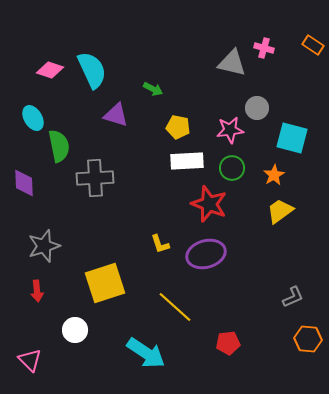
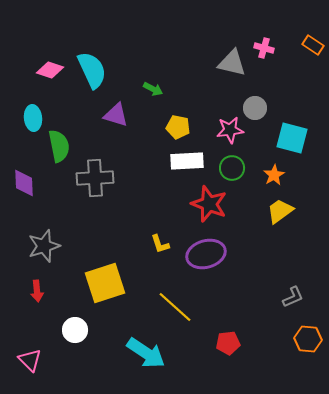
gray circle: moved 2 px left
cyan ellipse: rotated 25 degrees clockwise
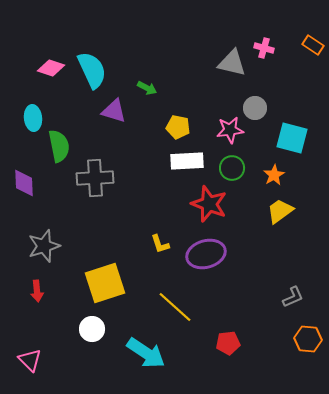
pink diamond: moved 1 px right, 2 px up
green arrow: moved 6 px left, 1 px up
purple triangle: moved 2 px left, 4 px up
white circle: moved 17 px right, 1 px up
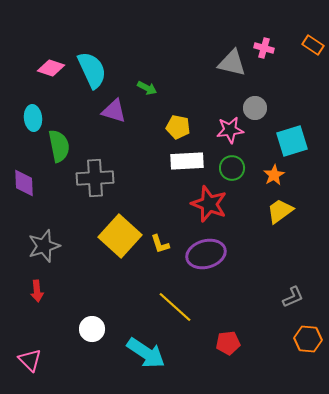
cyan square: moved 3 px down; rotated 32 degrees counterclockwise
yellow square: moved 15 px right, 47 px up; rotated 30 degrees counterclockwise
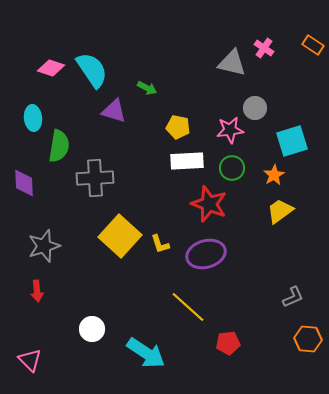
pink cross: rotated 18 degrees clockwise
cyan semicircle: rotated 9 degrees counterclockwise
green semicircle: rotated 20 degrees clockwise
yellow line: moved 13 px right
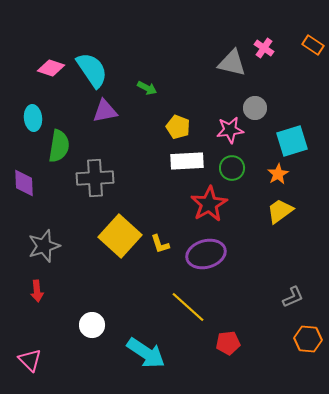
purple triangle: moved 9 px left; rotated 28 degrees counterclockwise
yellow pentagon: rotated 10 degrees clockwise
orange star: moved 4 px right, 1 px up
red star: rotated 21 degrees clockwise
white circle: moved 4 px up
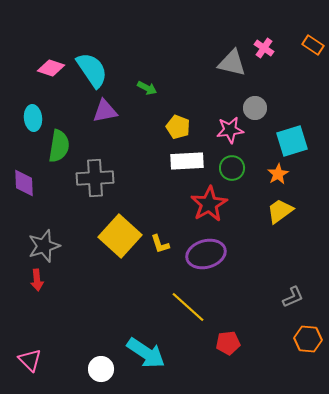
red arrow: moved 11 px up
white circle: moved 9 px right, 44 px down
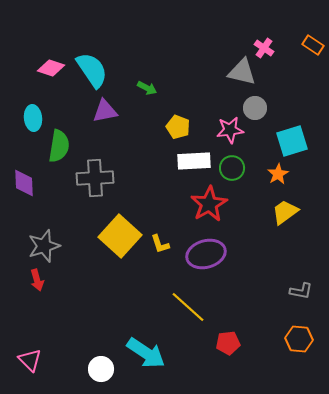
gray triangle: moved 10 px right, 9 px down
white rectangle: moved 7 px right
yellow trapezoid: moved 5 px right, 1 px down
red arrow: rotated 10 degrees counterclockwise
gray L-shape: moved 8 px right, 6 px up; rotated 35 degrees clockwise
orange hexagon: moved 9 px left
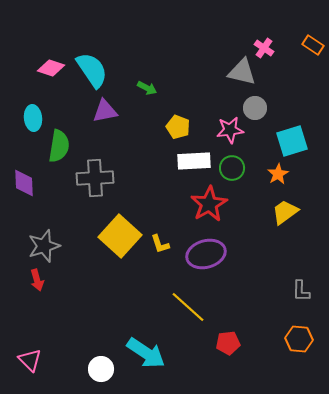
gray L-shape: rotated 80 degrees clockwise
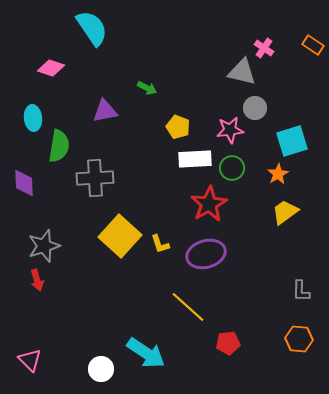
cyan semicircle: moved 42 px up
white rectangle: moved 1 px right, 2 px up
